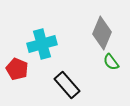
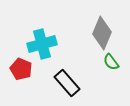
red pentagon: moved 4 px right
black rectangle: moved 2 px up
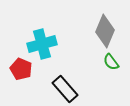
gray diamond: moved 3 px right, 2 px up
black rectangle: moved 2 px left, 6 px down
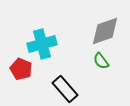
gray diamond: rotated 48 degrees clockwise
green semicircle: moved 10 px left, 1 px up
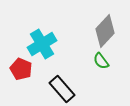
gray diamond: rotated 28 degrees counterclockwise
cyan cross: rotated 16 degrees counterclockwise
black rectangle: moved 3 px left
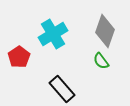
gray diamond: rotated 24 degrees counterclockwise
cyan cross: moved 11 px right, 10 px up
red pentagon: moved 2 px left, 12 px up; rotated 15 degrees clockwise
